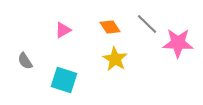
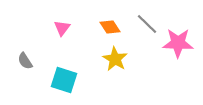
pink triangle: moved 1 px left, 2 px up; rotated 24 degrees counterclockwise
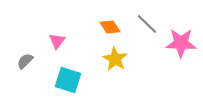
pink triangle: moved 5 px left, 13 px down
pink star: moved 3 px right
gray semicircle: rotated 78 degrees clockwise
cyan square: moved 4 px right
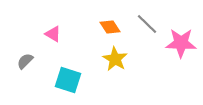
pink triangle: moved 4 px left, 7 px up; rotated 36 degrees counterclockwise
